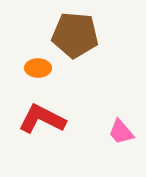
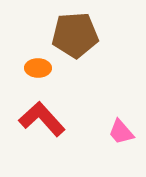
brown pentagon: rotated 9 degrees counterclockwise
red L-shape: rotated 21 degrees clockwise
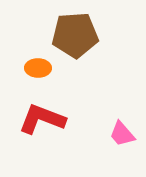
red L-shape: rotated 27 degrees counterclockwise
pink trapezoid: moved 1 px right, 2 px down
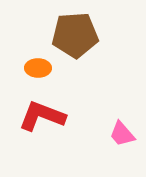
red L-shape: moved 3 px up
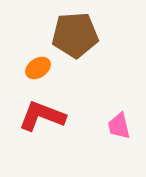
orange ellipse: rotated 35 degrees counterclockwise
pink trapezoid: moved 3 px left, 8 px up; rotated 28 degrees clockwise
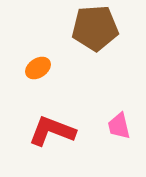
brown pentagon: moved 20 px right, 7 px up
red L-shape: moved 10 px right, 15 px down
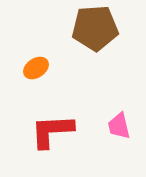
orange ellipse: moved 2 px left
red L-shape: rotated 24 degrees counterclockwise
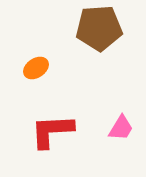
brown pentagon: moved 4 px right
pink trapezoid: moved 2 px right, 2 px down; rotated 136 degrees counterclockwise
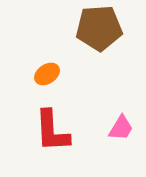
orange ellipse: moved 11 px right, 6 px down
red L-shape: rotated 90 degrees counterclockwise
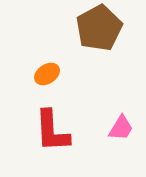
brown pentagon: rotated 24 degrees counterclockwise
